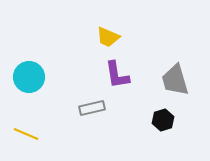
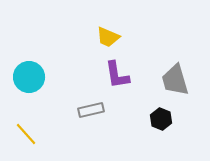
gray rectangle: moved 1 px left, 2 px down
black hexagon: moved 2 px left, 1 px up; rotated 20 degrees counterclockwise
yellow line: rotated 25 degrees clockwise
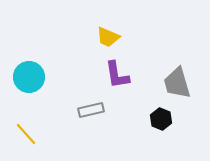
gray trapezoid: moved 2 px right, 3 px down
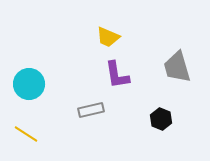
cyan circle: moved 7 px down
gray trapezoid: moved 16 px up
yellow line: rotated 15 degrees counterclockwise
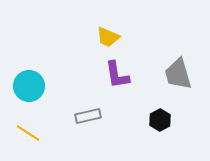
gray trapezoid: moved 1 px right, 7 px down
cyan circle: moved 2 px down
gray rectangle: moved 3 px left, 6 px down
black hexagon: moved 1 px left, 1 px down; rotated 10 degrees clockwise
yellow line: moved 2 px right, 1 px up
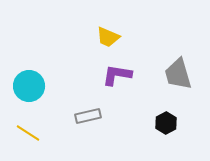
purple L-shape: rotated 108 degrees clockwise
black hexagon: moved 6 px right, 3 px down
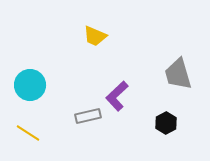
yellow trapezoid: moved 13 px left, 1 px up
purple L-shape: moved 21 px down; rotated 52 degrees counterclockwise
cyan circle: moved 1 px right, 1 px up
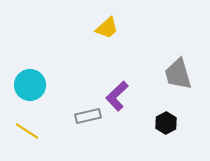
yellow trapezoid: moved 12 px right, 8 px up; rotated 65 degrees counterclockwise
yellow line: moved 1 px left, 2 px up
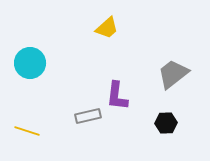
gray trapezoid: moved 5 px left; rotated 68 degrees clockwise
cyan circle: moved 22 px up
purple L-shape: rotated 40 degrees counterclockwise
black hexagon: rotated 25 degrees clockwise
yellow line: rotated 15 degrees counterclockwise
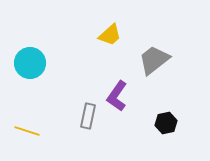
yellow trapezoid: moved 3 px right, 7 px down
gray trapezoid: moved 19 px left, 14 px up
purple L-shape: rotated 28 degrees clockwise
gray rectangle: rotated 65 degrees counterclockwise
black hexagon: rotated 10 degrees counterclockwise
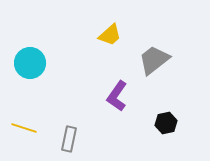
gray rectangle: moved 19 px left, 23 px down
yellow line: moved 3 px left, 3 px up
